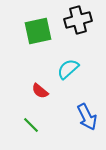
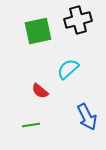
green line: rotated 54 degrees counterclockwise
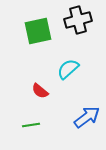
blue arrow: rotated 100 degrees counterclockwise
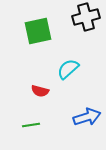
black cross: moved 8 px right, 3 px up
red semicircle: rotated 24 degrees counterclockwise
blue arrow: rotated 20 degrees clockwise
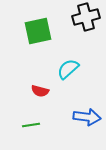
blue arrow: rotated 24 degrees clockwise
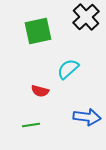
black cross: rotated 28 degrees counterclockwise
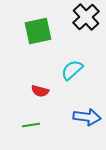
cyan semicircle: moved 4 px right, 1 px down
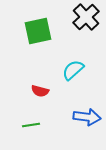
cyan semicircle: moved 1 px right
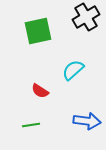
black cross: rotated 12 degrees clockwise
red semicircle: rotated 18 degrees clockwise
blue arrow: moved 4 px down
